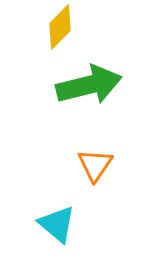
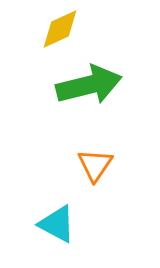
yellow diamond: moved 2 px down; rotated 21 degrees clockwise
cyan triangle: rotated 12 degrees counterclockwise
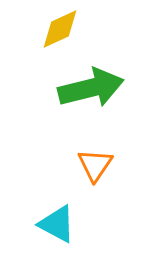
green arrow: moved 2 px right, 3 px down
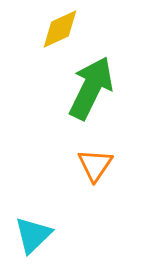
green arrow: rotated 50 degrees counterclockwise
cyan triangle: moved 24 px left, 11 px down; rotated 48 degrees clockwise
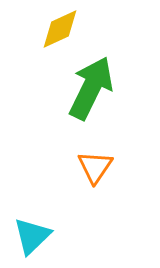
orange triangle: moved 2 px down
cyan triangle: moved 1 px left, 1 px down
